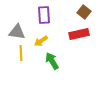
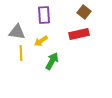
green arrow: rotated 60 degrees clockwise
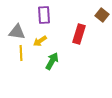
brown square: moved 18 px right, 3 px down
red rectangle: rotated 60 degrees counterclockwise
yellow arrow: moved 1 px left
